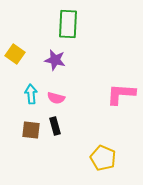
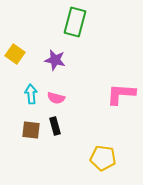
green rectangle: moved 7 px right, 2 px up; rotated 12 degrees clockwise
yellow pentagon: rotated 15 degrees counterclockwise
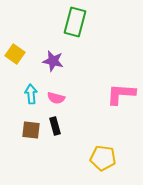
purple star: moved 2 px left, 1 px down
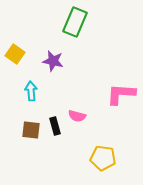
green rectangle: rotated 8 degrees clockwise
cyan arrow: moved 3 px up
pink semicircle: moved 21 px right, 18 px down
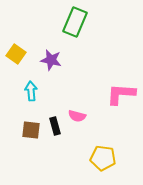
yellow square: moved 1 px right
purple star: moved 2 px left, 1 px up
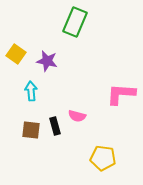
purple star: moved 4 px left, 1 px down
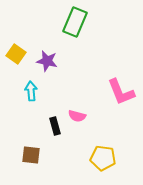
pink L-shape: moved 2 px up; rotated 116 degrees counterclockwise
brown square: moved 25 px down
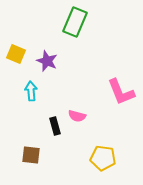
yellow square: rotated 12 degrees counterclockwise
purple star: rotated 10 degrees clockwise
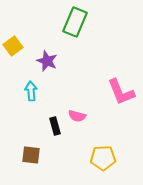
yellow square: moved 3 px left, 8 px up; rotated 30 degrees clockwise
yellow pentagon: rotated 10 degrees counterclockwise
